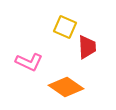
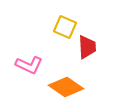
pink L-shape: moved 3 px down
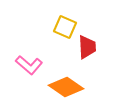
pink L-shape: rotated 16 degrees clockwise
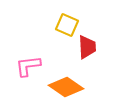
yellow square: moved 2 px right, 2 px up
pink L-shape: moved 1 px left, 1 px down; rotated 132 degrees clockwise
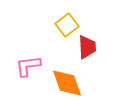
yellow square: rotated 30 degrees clockwise
orange diamond: moved 1 px right, 4 px up; rotated 36 degrees clockwise
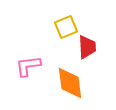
yellow square: moved 1 px left, 2 px down; rotated 15 degrees clockwise
orange diamond: moved 3 px right; rotated 12 degrees clockwise
